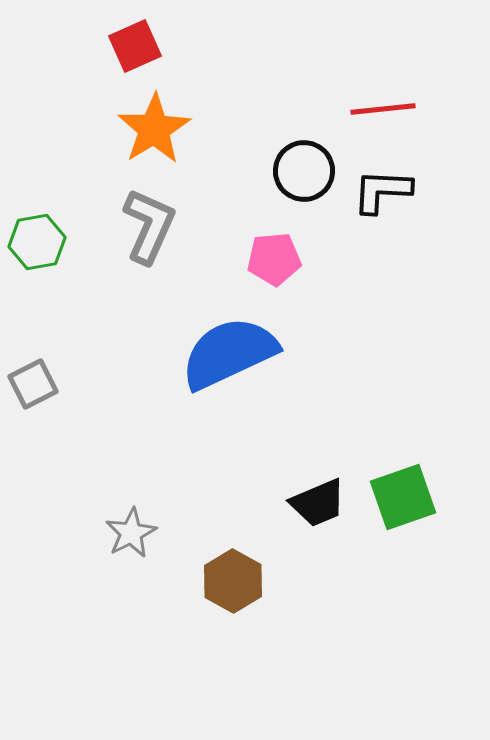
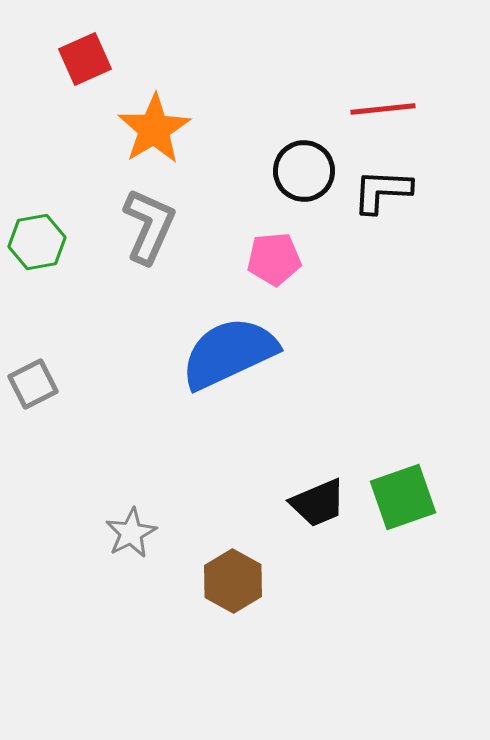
red square: moved 50 px left, 13 px down
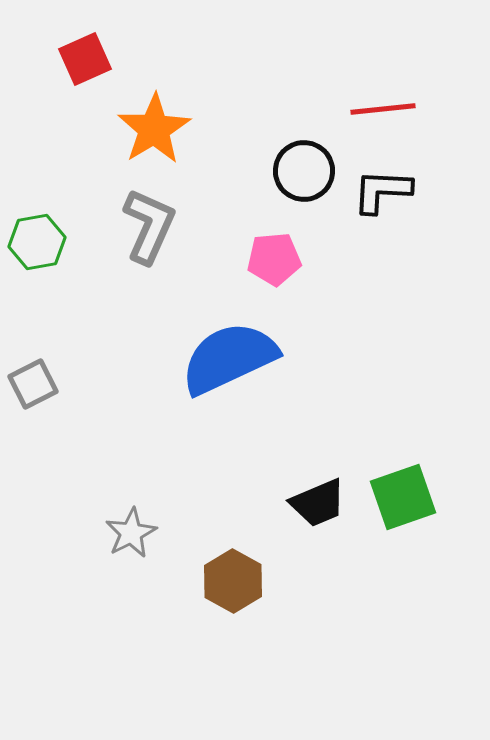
blue semicircle: moved 5 px down
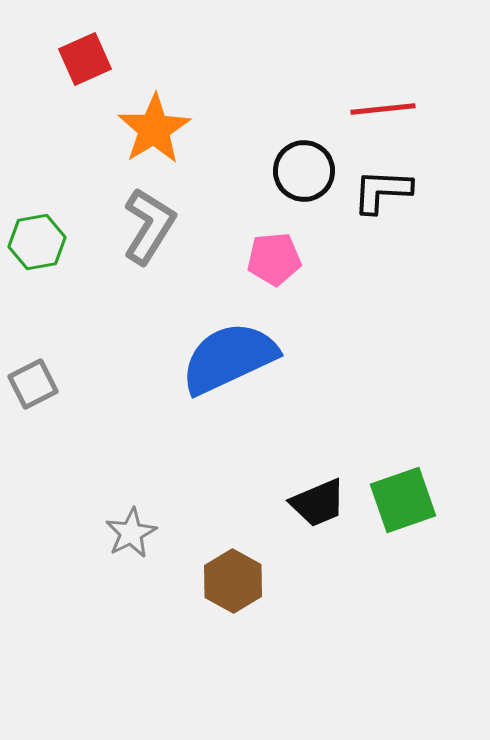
gray L-shape: rotated 8 degrees clockwise
green square: moved 3 px down
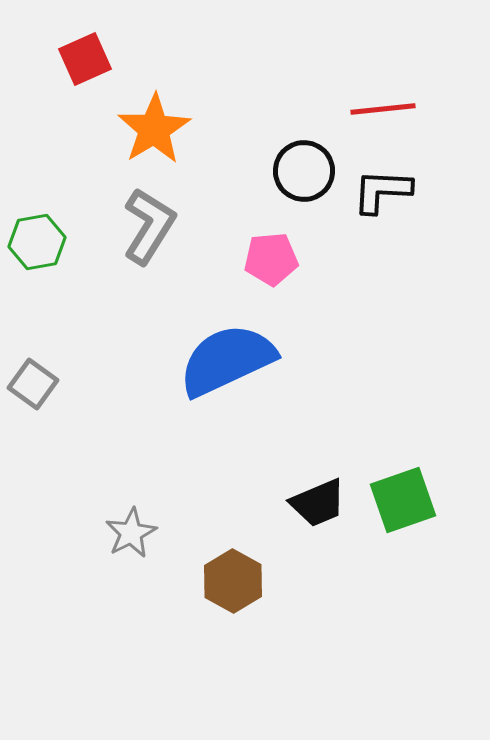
pink pentagon: moved 3 px left
blue semicircle: moved 2 px left, 2 px down
gray square: rotated 27 degrees counterclockwise
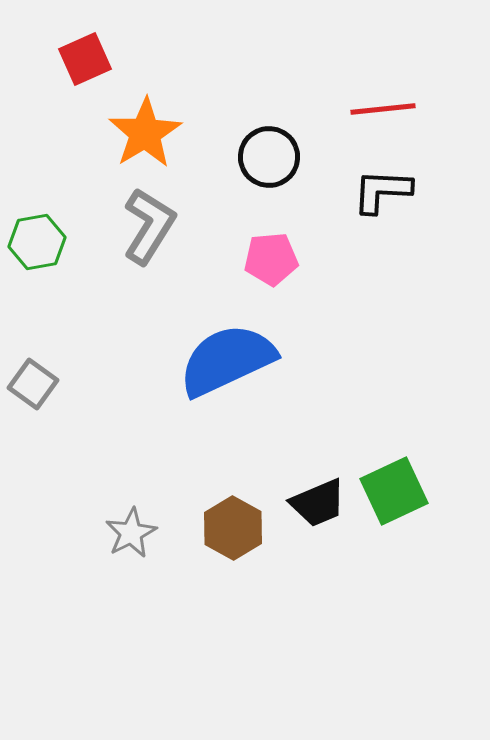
orange star: moved 9 px left, 4 px down
black circle: moved 35 px left, 14 px up
green square: moved 9 px left, 9 px up; rotated 6 degrees counterclockwise
brown hexagon: moved 53 px up
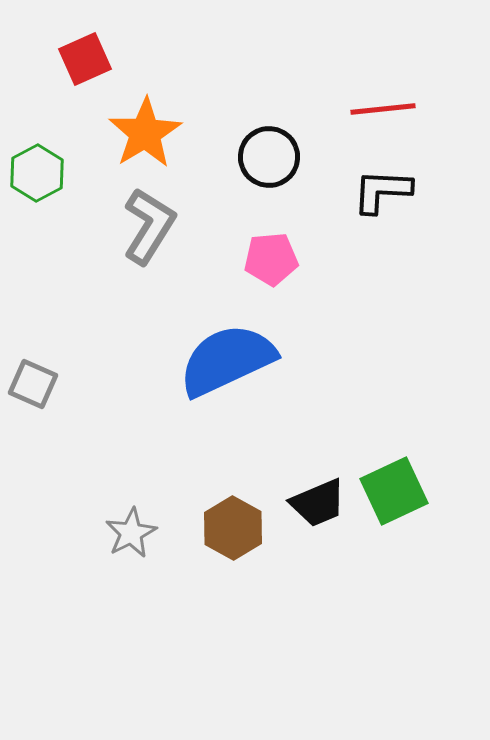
green hexagon: moved 69 px up; rotated 18 degrees counterclockwise
gray square: rotated 12 degrees counterclockwise
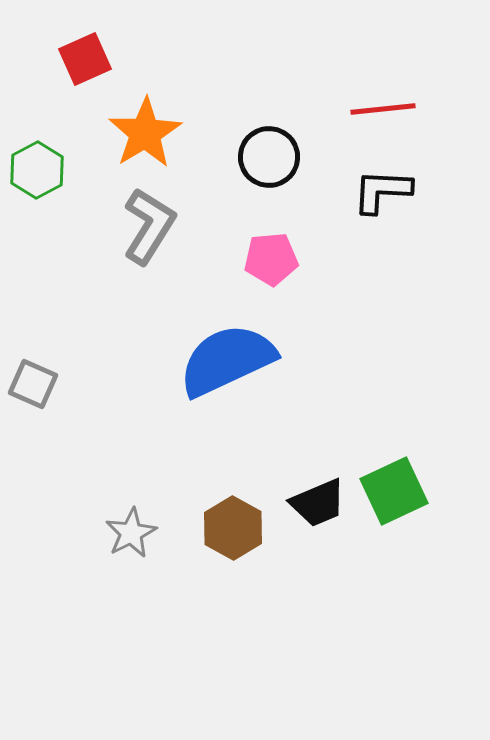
green hexagon: moved 3 px up
